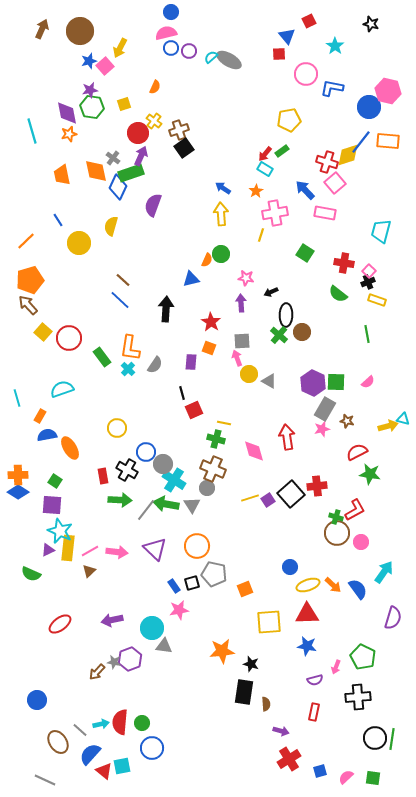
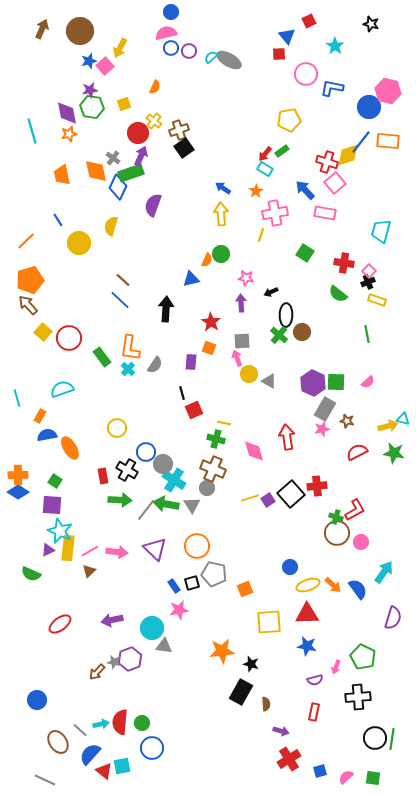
green star at (370, 474): moved 24 px right, 21 px up
black rectangle at (244, 692): moved 3 px left; rotated 20 degrees clockwise
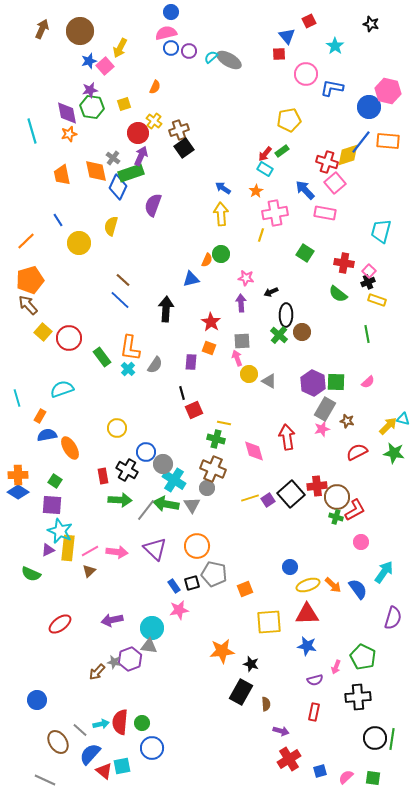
yellow arrow at (388, 426): rotated 30 degrees counterclockwise
brown circle at (337, 533): moved 36 px up
gray triangle at (164, 646): moved 15 px left
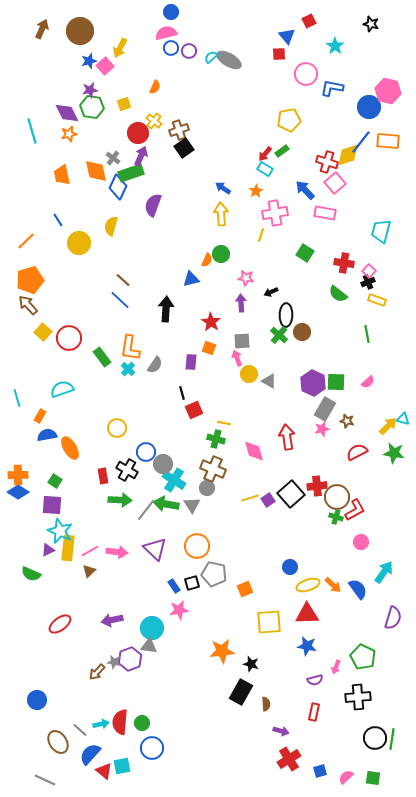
purple diamond at (67, 113): rotated 15 degrees counterclockwise
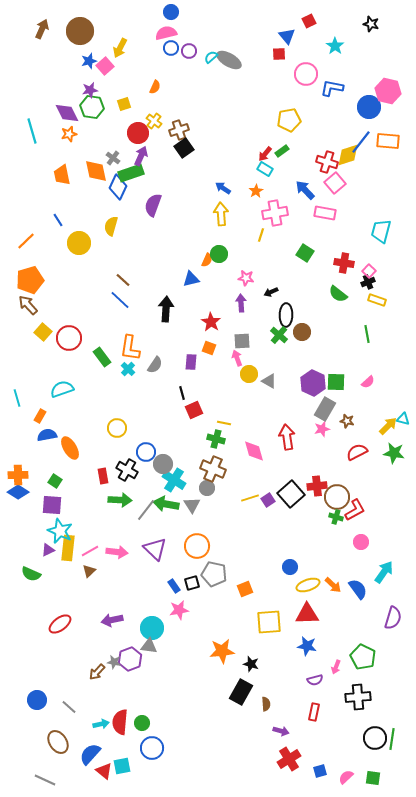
green circle at (221, 254): moved 2 px left
gray line at (80, 730): moved 11 px left, 23 px up
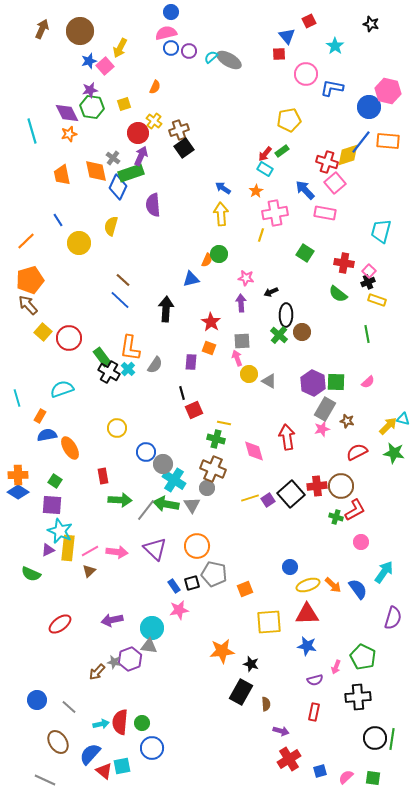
purple semicircle at (153, 205): rotated 25 degrees counterclockwise
black cross at (127, 470): moved 18 px left, 98 px up
brown circle at (337, 497): moved 4 px right, 11 px up
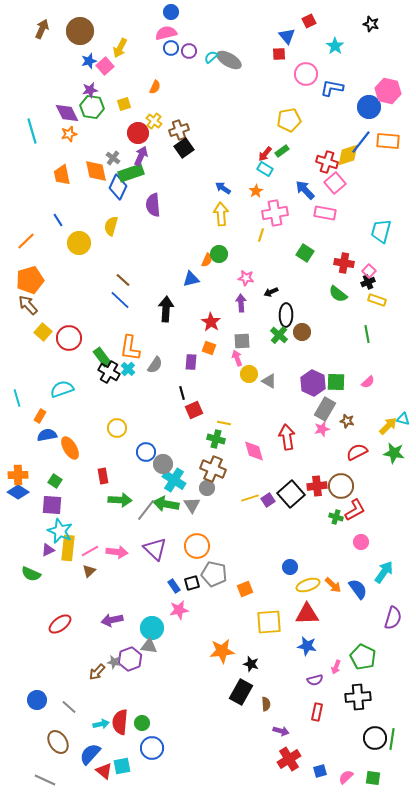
red rectangle at (314, 712): moved 3 px right
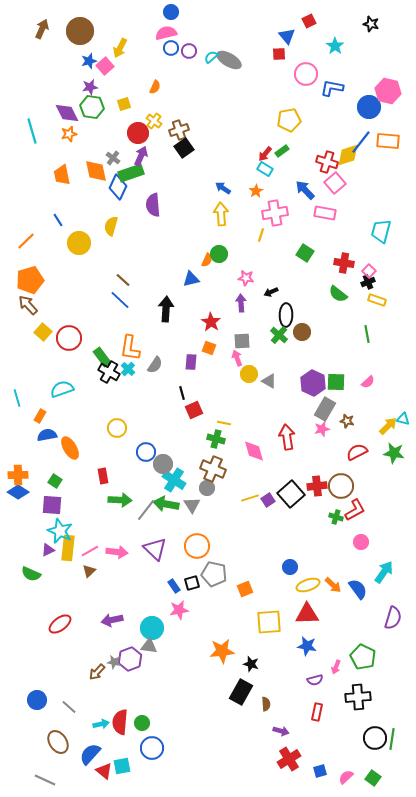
purple star at (90, 90): moved 3 px up
green square at (373, 778): rotated 28 degrees clockwise
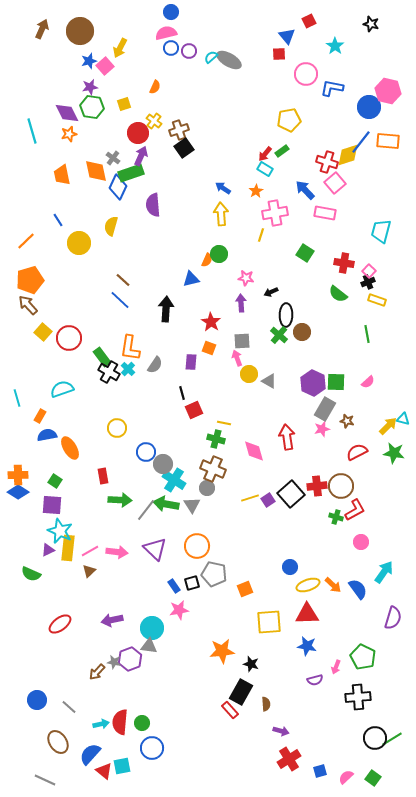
red rectangle at (317, 712): moved 87 px left, 2 px up; rotated 54 degrees counterclockwise
green line at (392, 739): rotated 50 degrees clockwise
